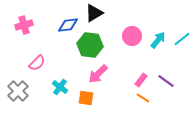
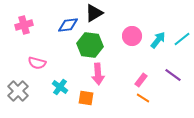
pink semicircle: rotated 60 degrees clockwise
pink arrow: rotated 50 degrees counterclockwise
purple line: moved 7 px right, 6 px up
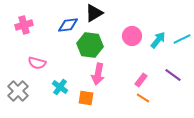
cyan line: rotated 12 degrees clockwise
pink arrow: rotated 15 degrees clockwise
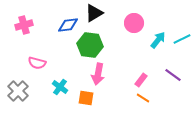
pink circle: moved 2 px right, 13 px up
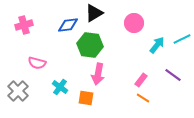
cyan arrow: moved 1 px left, 5 px down
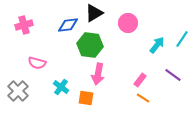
pink circle: moved 6 px left
cyan line: rotated 30 degrees counterclockwise
pink rectangle: moved 1 px left
cyan cross: moved 1 px right
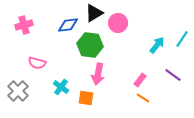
pink circle: moved 10 px left
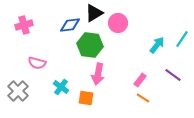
blue diamond: moved 2 px right
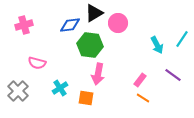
cyan arrow: rotated 114 degrees clockwise
cyan cross: moved 1 px left, 1 px down; rotated 21 degrees clockwise
